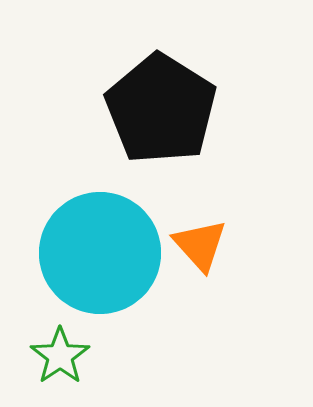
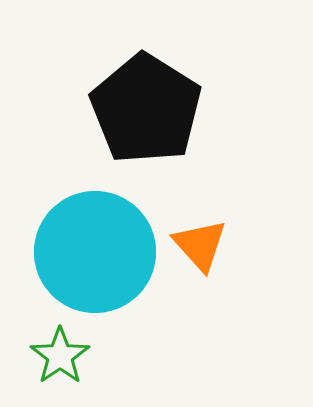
black pentagon: moved 15 px left
cyan circle: moved 5 px left, 1 px up
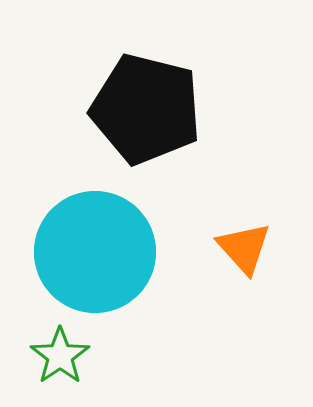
black pentagon: rotated 18 degrees counterclockwise
orange triangle: moved 44 px right, 3 px down
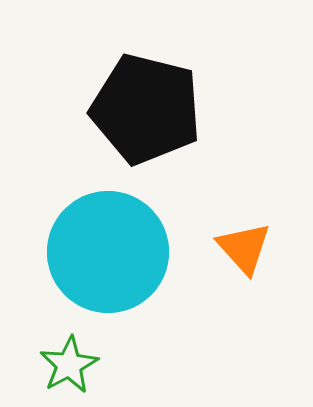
cyan circle: moved 13 px right
green star: moved 9 px right, 9 px down; rotated 6 degrees clockwise
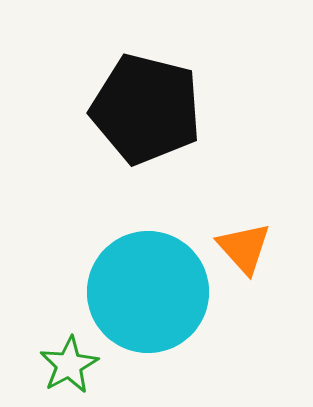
cyan circle: moved 40 px right, 40 px down
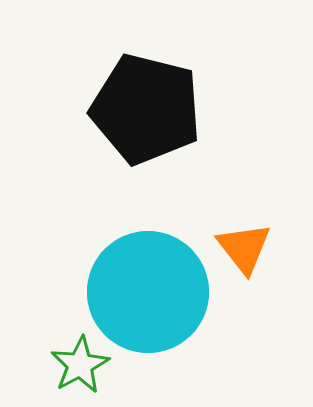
orange triangle: rotated 4 degrees clockwise
green star: moved 11 px right
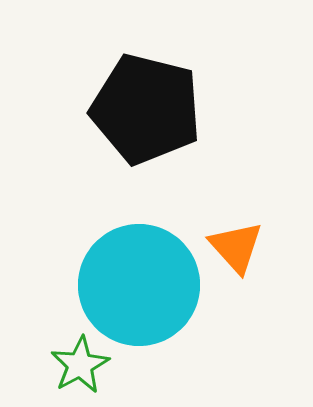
orange triangle: moved 8 px left, 1 px up; rotated 4 degrees counterclockwise
cyan circle: moved 9 px left, 7 px up
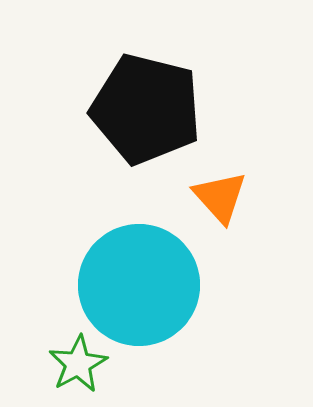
orange triangle: moved 16 px left, 50 px up
green star: moved 2 px left, 1 px up
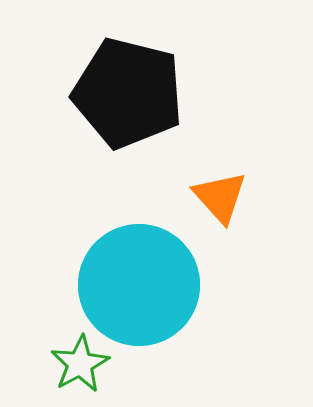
black pentagon: moved 18 px left, 16 px up
green star: moved 2 px right
